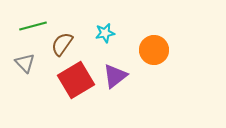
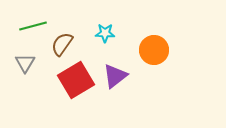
cyan star: rotated 12 degrees clockwise
gray triangle: rotated 15 degrees clockwise
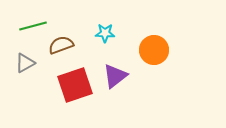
brown semicircle: moved 1 px left, 1 px down; rotated 35 degrees clockwise
gray triangle: rotated 30 degrees clockwise
red square: moved 1 px left, 5 px down; rotated 12 degrees clockwise
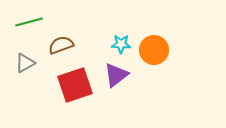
green line: moved 4 px left, 4 px up
cyan star: moved 16 px right, 11 px down
purple triangle: moved 1 px right, 1 px up
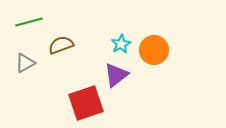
cyan star: rotated 30 degrees counterclockwise
red square: moved 11 px right, 18 px down
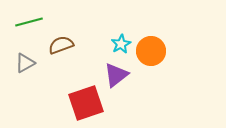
orange circle: moved 3 px left, 1 px down
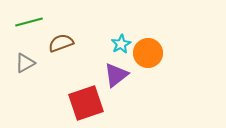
brown semicircle: moved 2 px up
orange circle: moved 3 px left, 2 px down
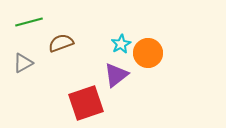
gray triangle: moved 2 px left
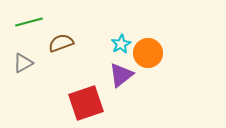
purple triangle: moved 5 px right
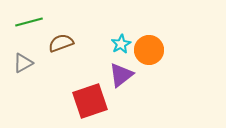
orange circle: moved 1 px right, 3 px up
red square: moved 4 px right, 2 px up
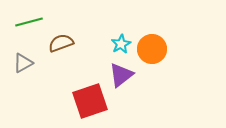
orange circle: moved 3 px right, 1 px up
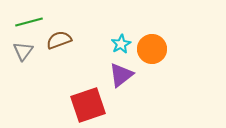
brown semicircle: moved 2 px left, 3 px up
gray triangle: moved 12 px up; rotated 25 degrees counterclockwise
red square: moved 2 px left, 4 px down
